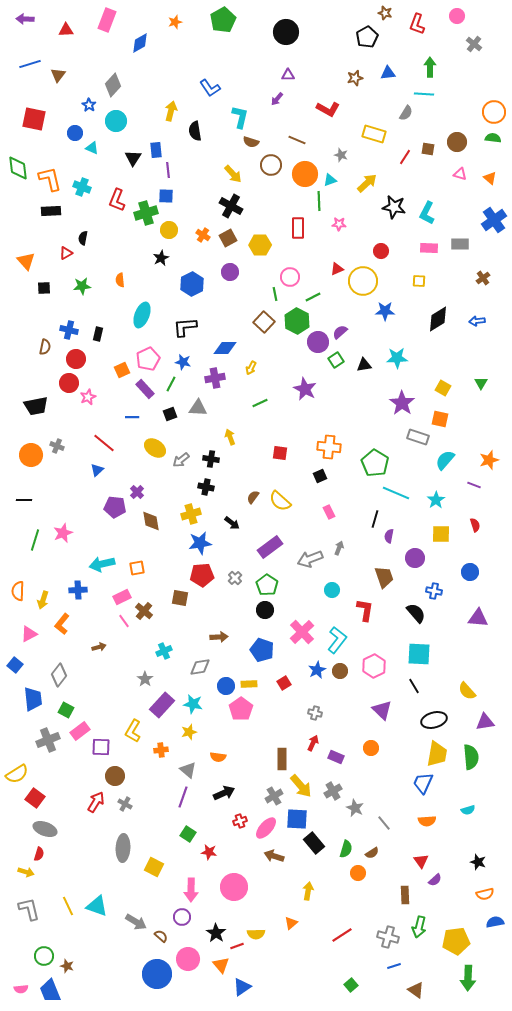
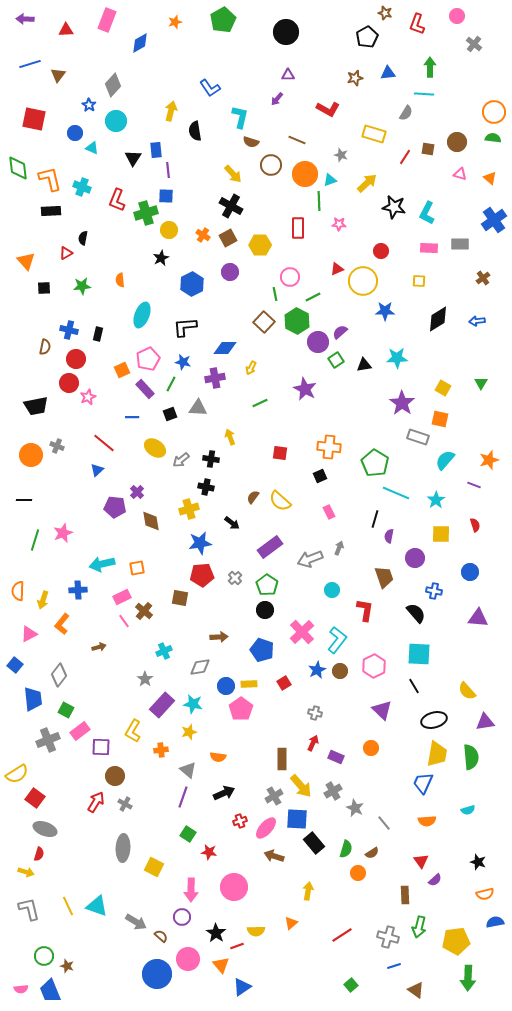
yellow cross at (191, 514): moved 2 px left, 5 px up
yellow semicircle at (256, 934): moved 3 px up
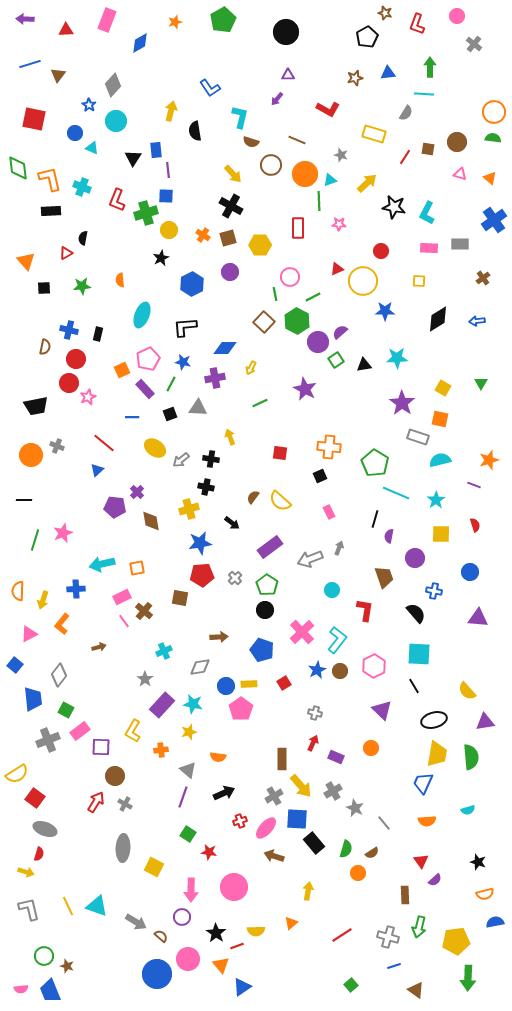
brown square at (228, 238): rotated 12 degrees clockwise
cyan semicircle at (445, 460): moved 5 px left; rotated 35 degrees clockwise
blue cross at (78, 590): moved 2 px left, 1 px up
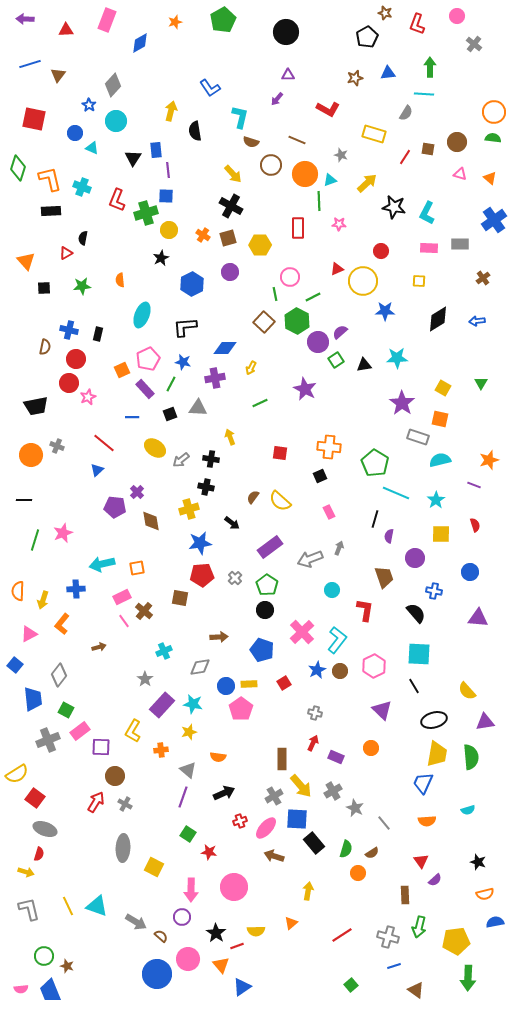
green diamond at (18, 168): rotated 25 degrees clockwise
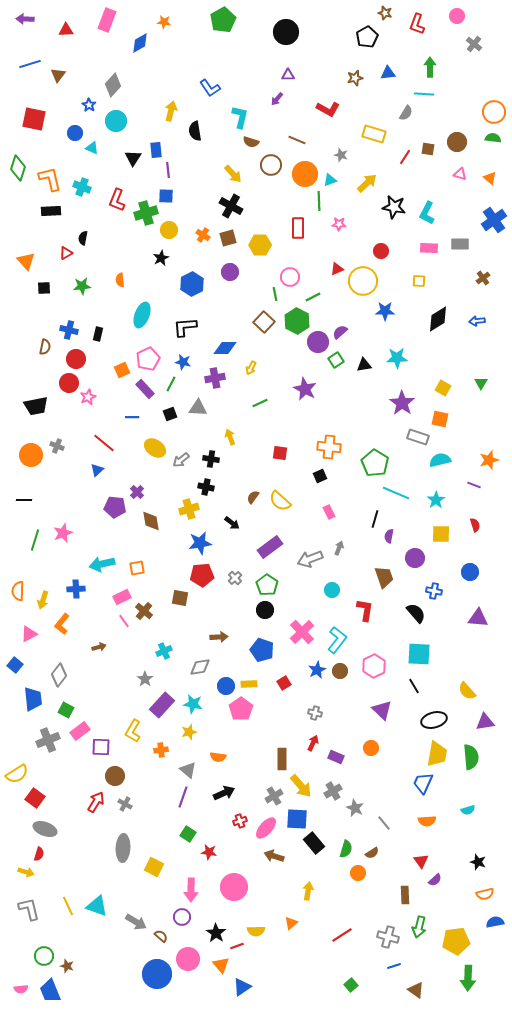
orange star at (175, 22): moved 11 px left; rotated 24 degrees clockwise
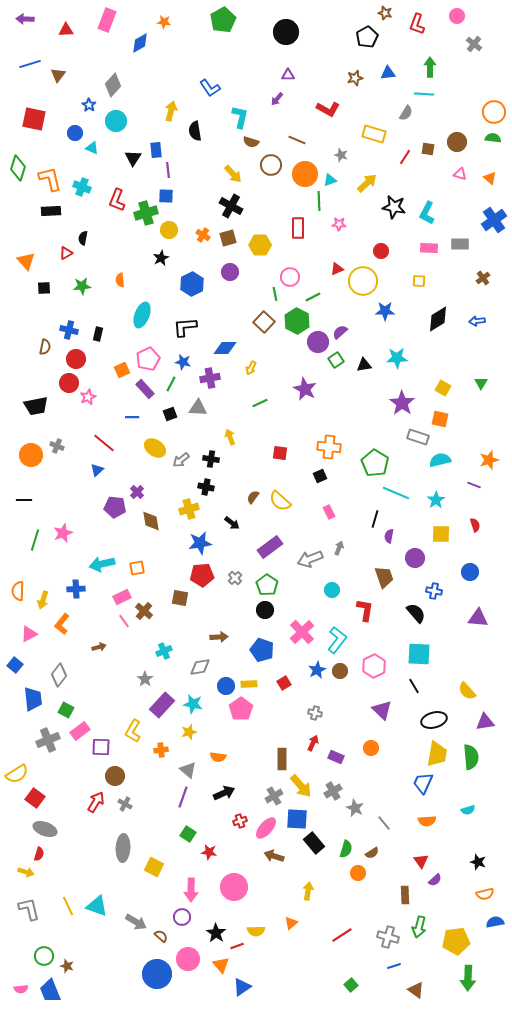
purple cross at (215, 378): moved 5 px left
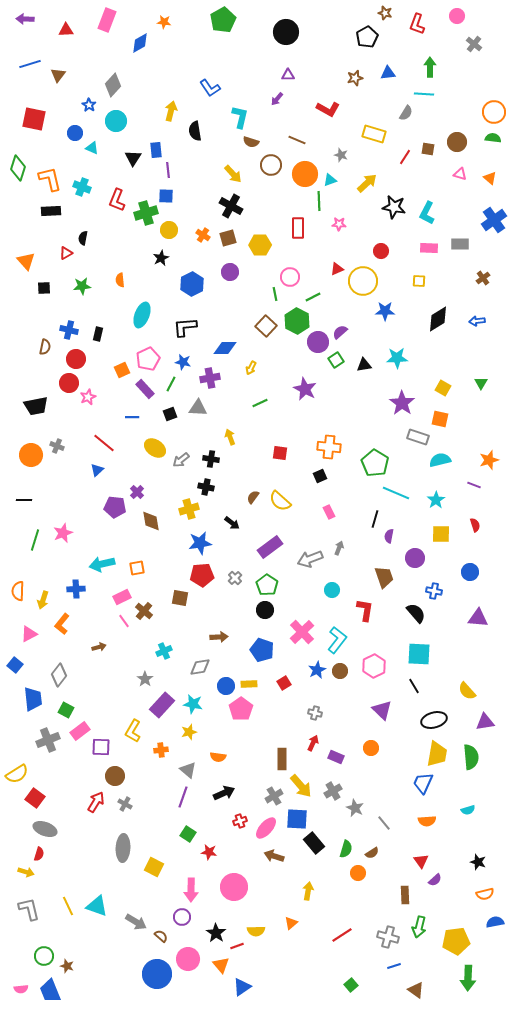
brown square at (264, 322): moved 2 px right, 4 px down
